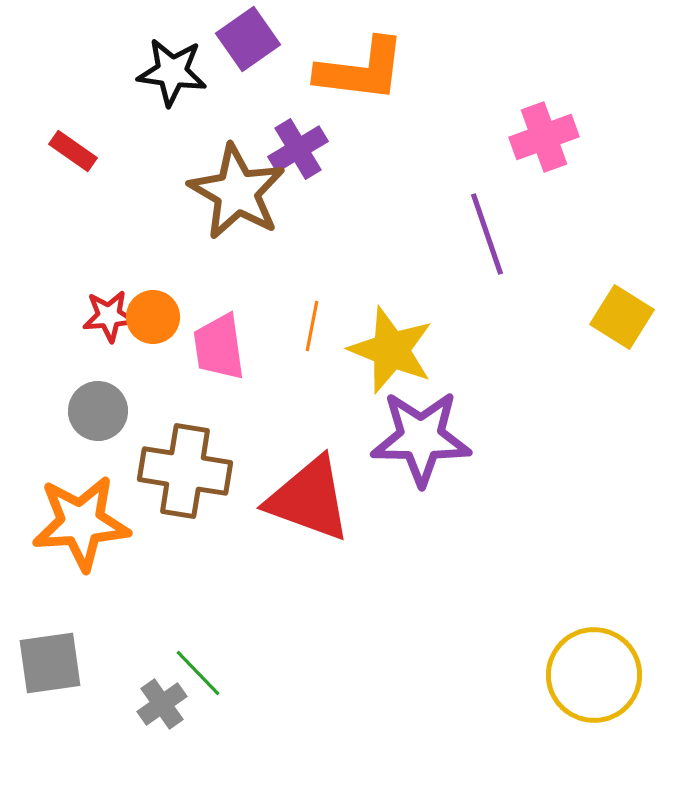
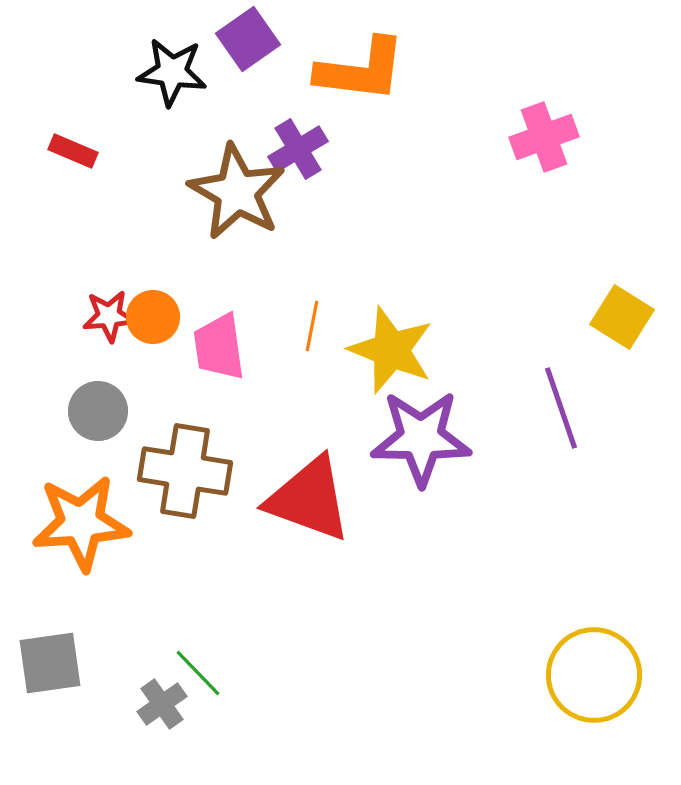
red rectangle: rotated 12 degrees counterclockwise
purple line: moved 74 px right, 174 px down
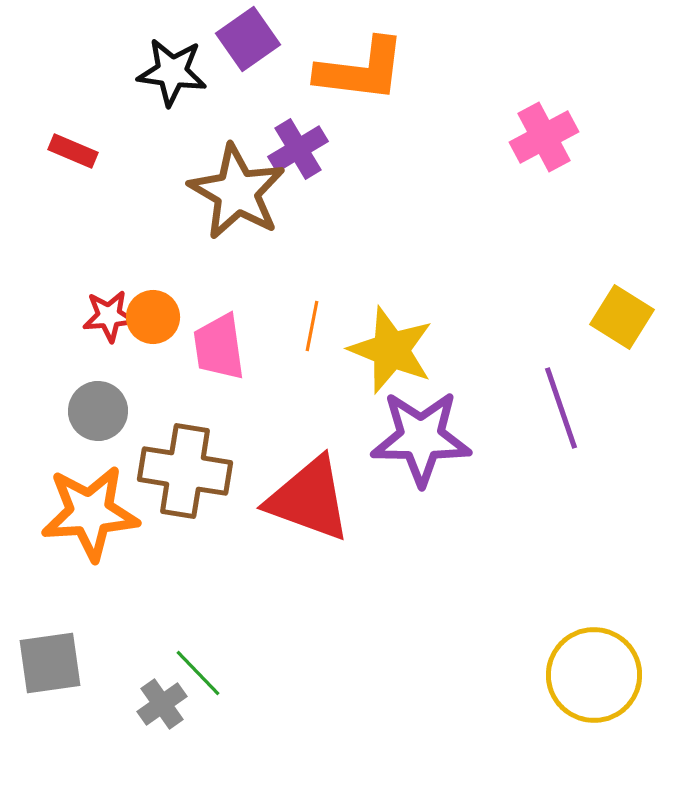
pink cross: rotated 8 degrees counterclockwise
orange star: moved 9 px right, 10 px up
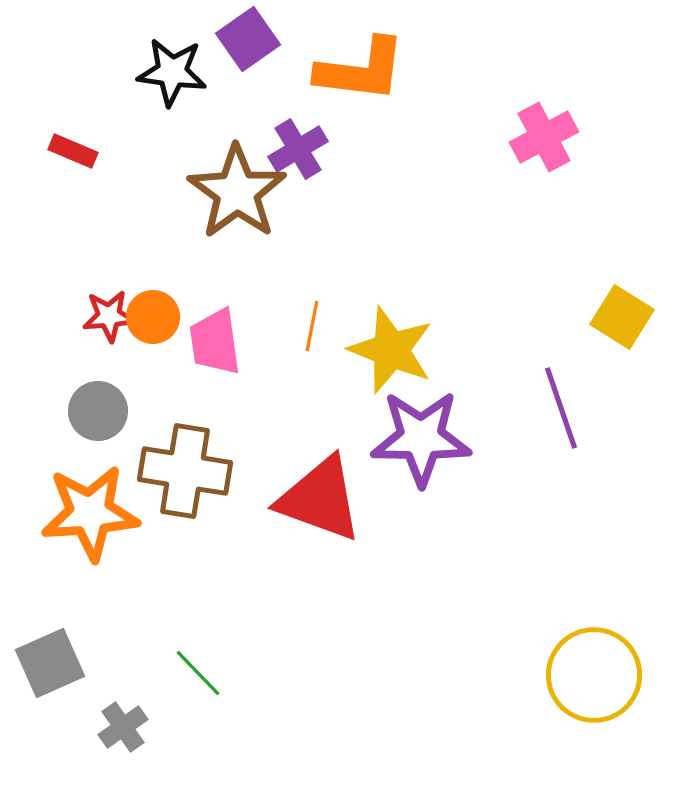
brown star: rotated 6 degrees clockwise
pink trapezoid: moved 4 px left, 5 px up
red triangle: moved 11 px right
gray square: rotated 16 degrees counterclockwise
gray cross: moved 39 px left, 23 px down
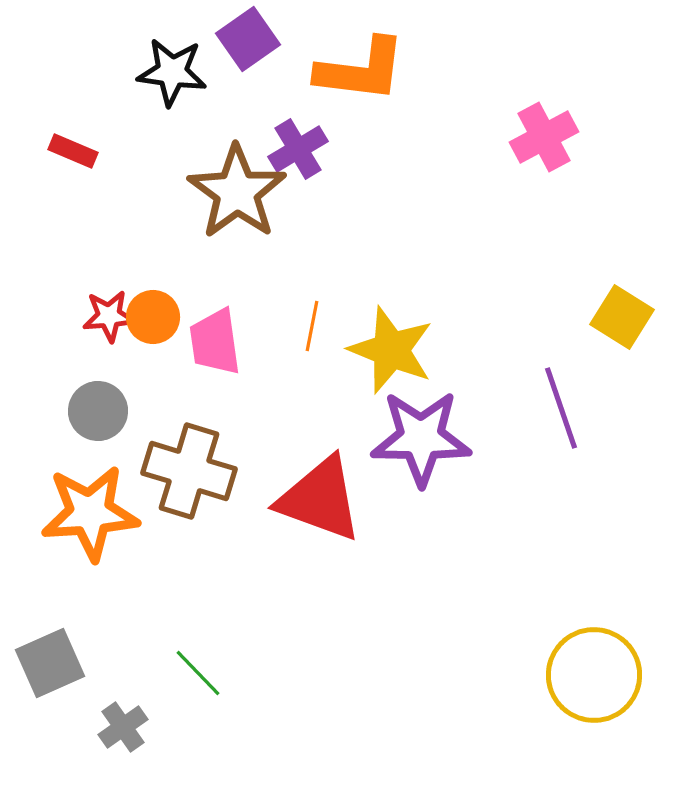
brown cross: moved 4 px right; rotated 8 degrees clockwise
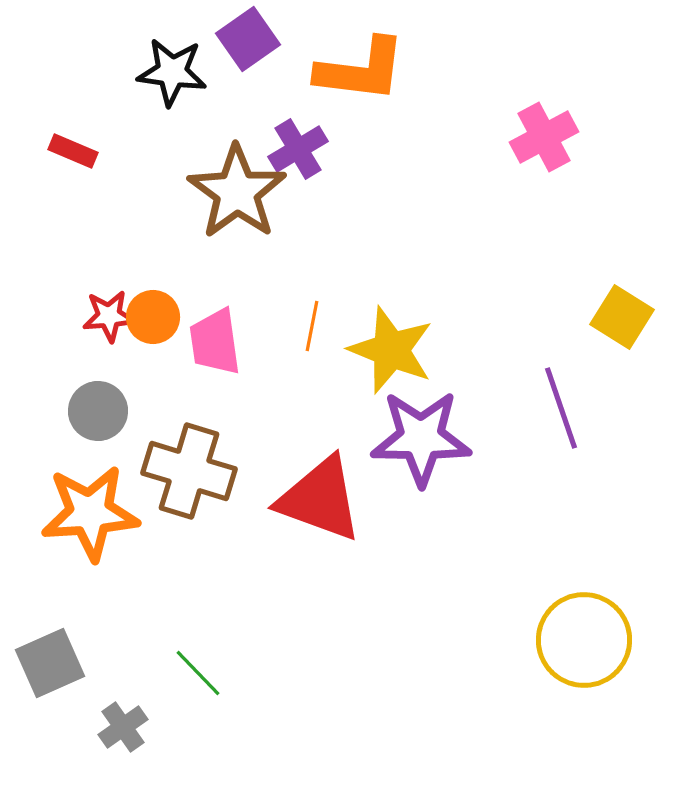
yellow circle: moved 10 px left, 35 px up
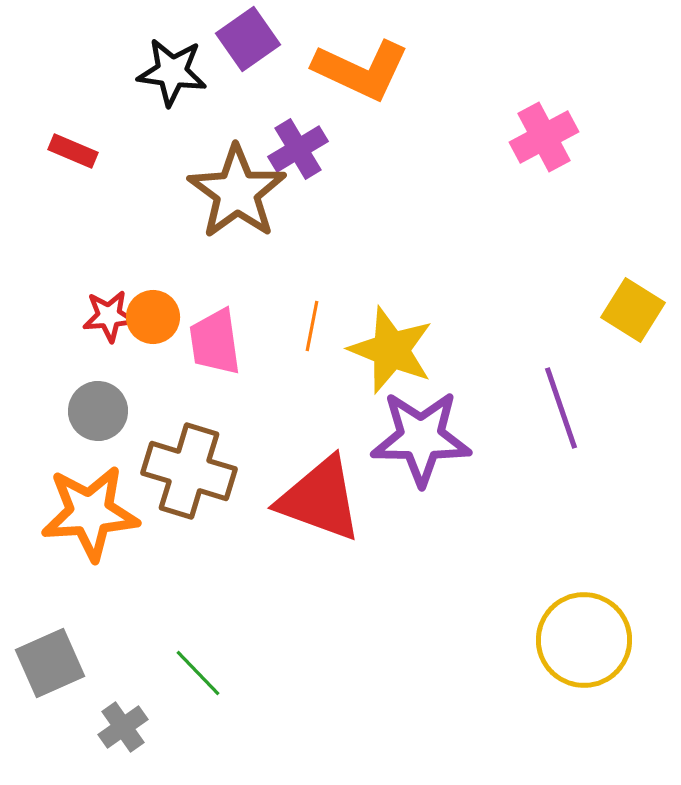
orange L-shape: rotated 18 degrees clockwise
yellow square: moved 11 px right, 7 px up
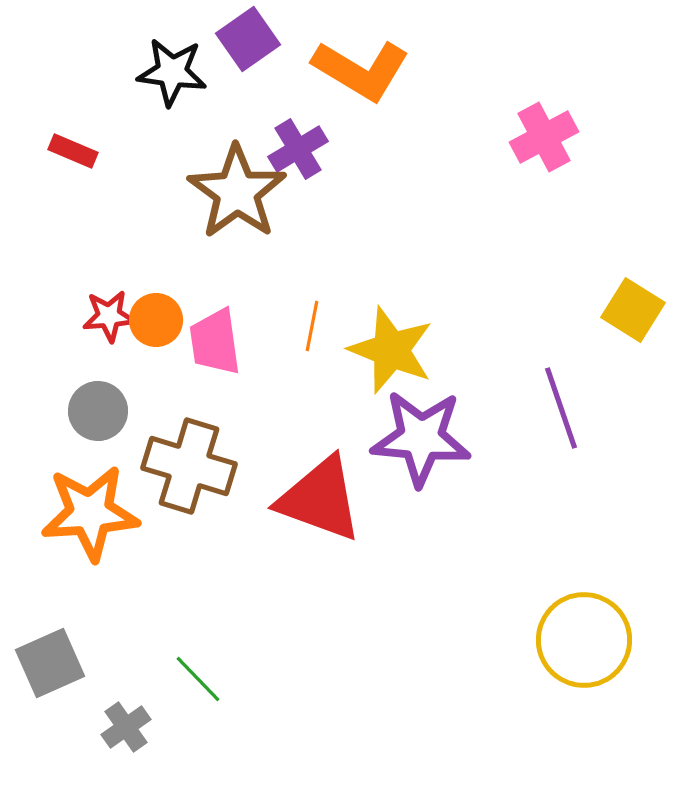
orange L-shape: rotated 6 degrees clockwise
orange circle: moved 3 px right, 3 px down
purple star: rotated 4 degrees clockwise
brown cross: moved 5 px up
green line: moved 6 px down
gray cross: moved 3 px right
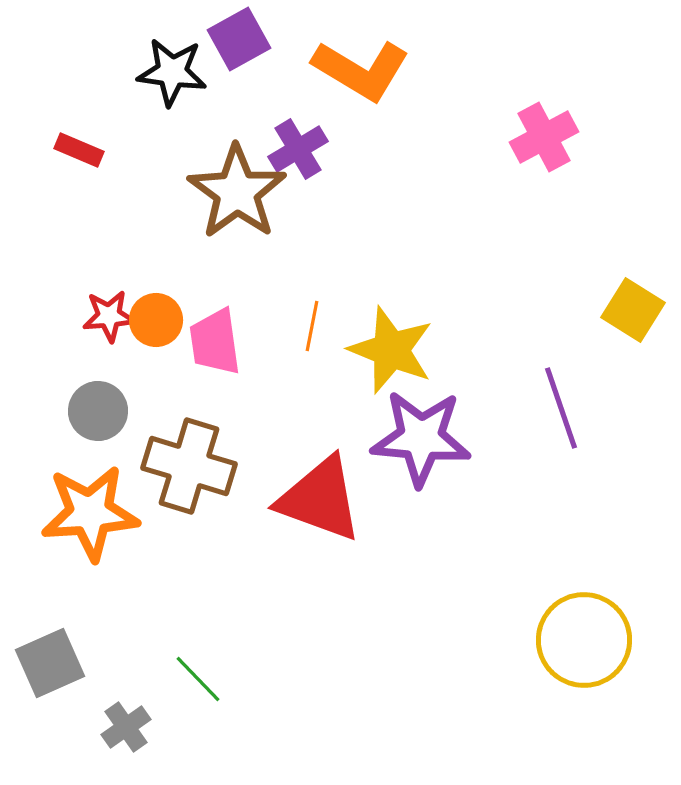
purple square: moved 9 px left; rotated 6 degrees clockwise
red rectangle: moved 6 px right, 1 px up
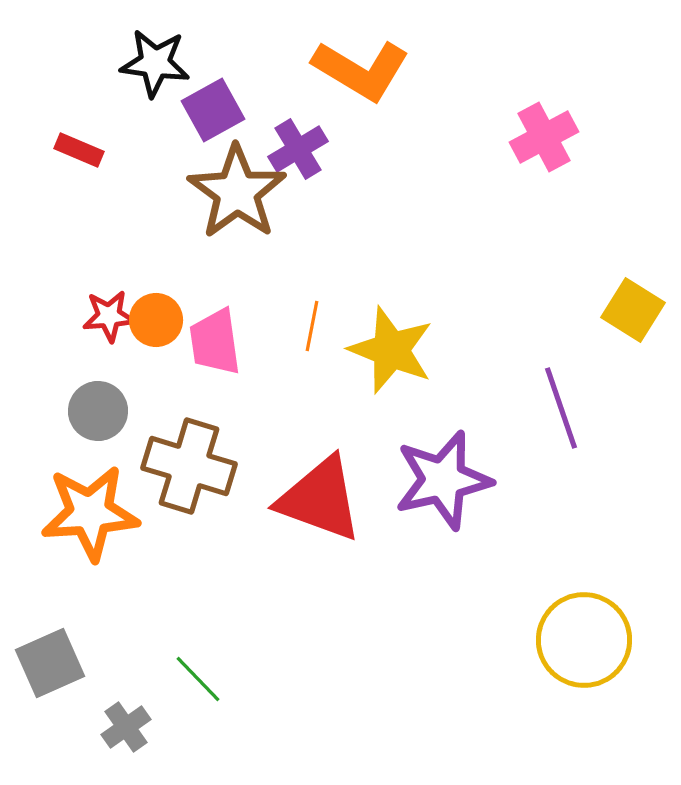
purple square: moved 26 px left, 71 px down
black star: moved 17 px left, 9 px up
purple star: moved 22 px right, 42 px down; rotated 18 degrees counterclockwise
